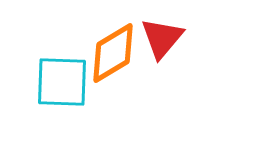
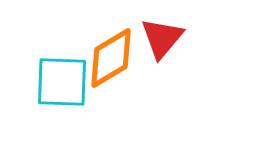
orange diamond: moved 2 px left, 5 px down
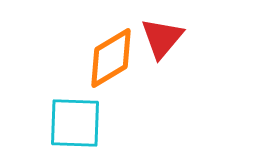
cyan square: moved 13 px right, 41 px down
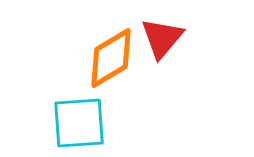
cyan square: moved 4 px right; rotated 6 degrees counterclockwise
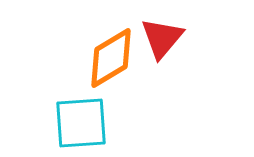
cyan square: moved 2 px right
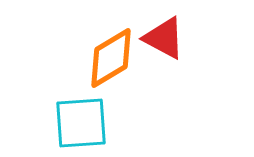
red triangle: moved 2 px right; rotated 42 degrees counterclockwise
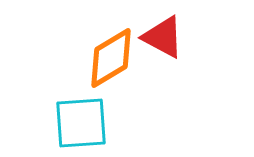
red triangle: moved 1 px left, 1 px up
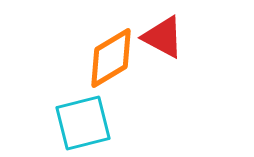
cyan square: moved 2 px right; rotated 10 degrees counterclockwise
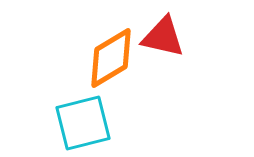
red triangle: rotated 15 degrees counterclockwise
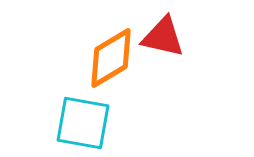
cyan square: rotated 24 degrees clockwise
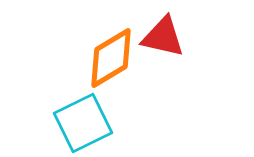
cyan square: rotated 36 degrees counterclockwise
